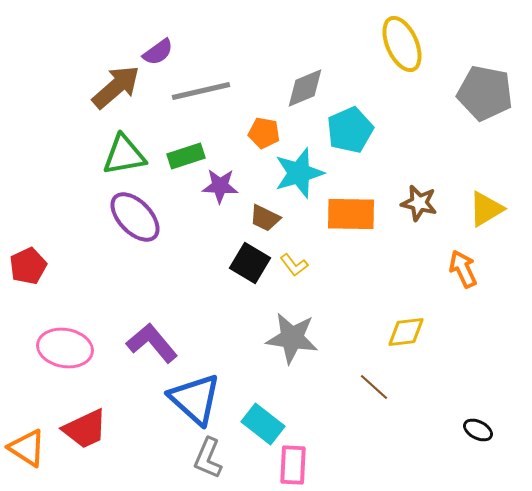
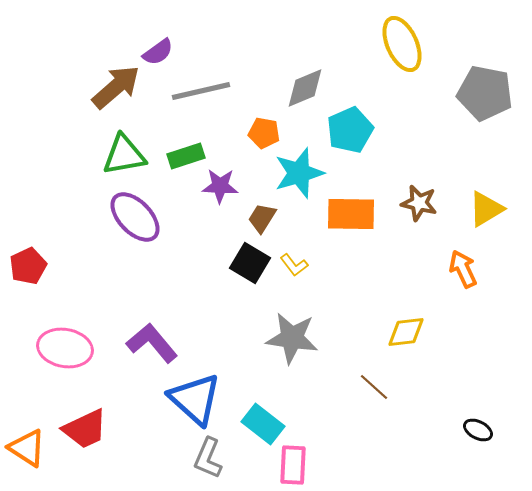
brown trapezoid: moved 3 px left; rotated 96 degrees clockwise
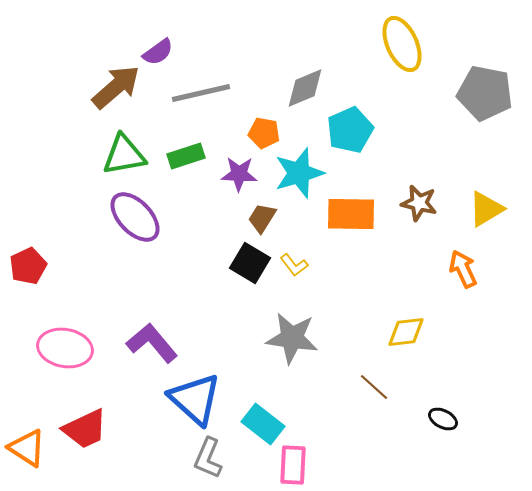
gray line: moved 2 px down
purple star: moved 19 px right, 12 px up
black ellipse: moved 35 px left, 11 px up
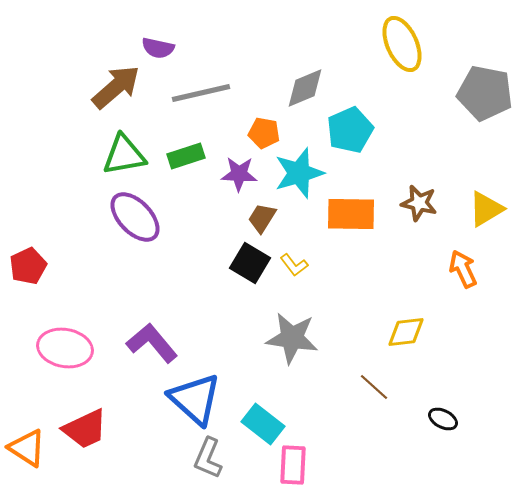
purple semicircle: moved 4 px up; rotated 48 degrees clockwise
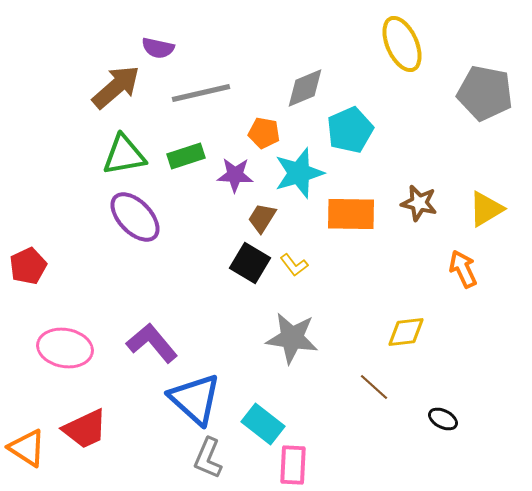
purple star: moved 4 px left, 1 px down
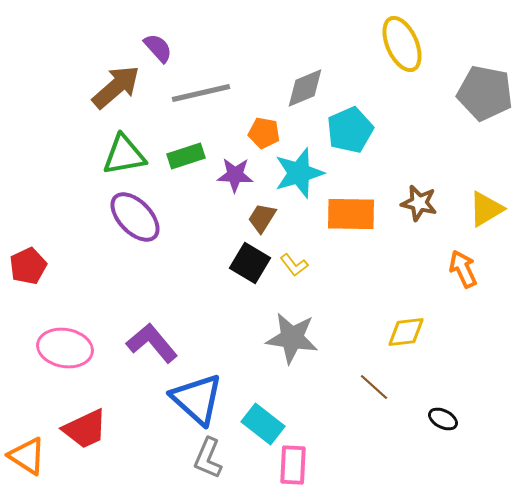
purple semicircle: rotated 144 degrees counterclockwise
blue triangle: moved 2 px right
orange triangle: moved 8 px down
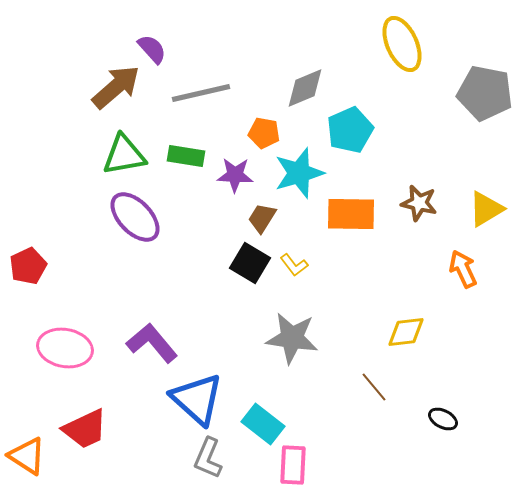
purple semicircle: moved 6 px left, 1 px down
green rectangle: rotated 27 degrees clockwise
brown line: rotated 8 degrees clockwise
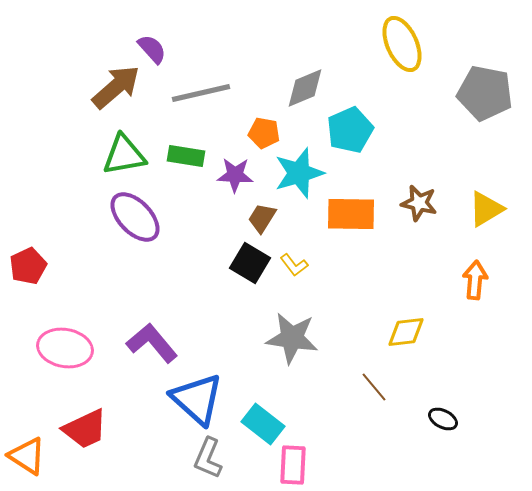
orange arrow: moved 12 px right, 11 px down; rotated 30 degrees clockwise
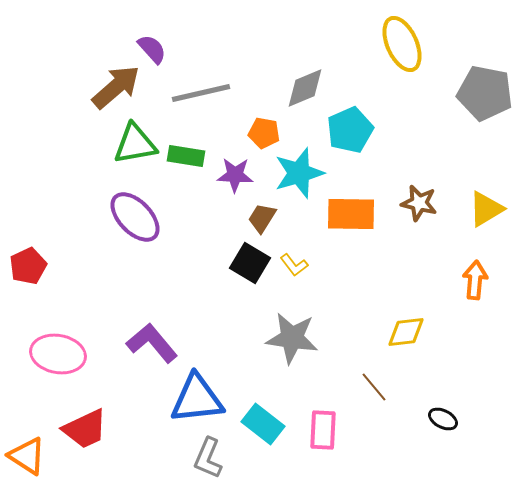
green triangle: moved 11 px right, 11 px up
pink ellipse: moved 7 px left, 6 px down
blue triangle: rotated 48 degrees counterclockwise
pink rectangle: moved 30 px right, 35 px up
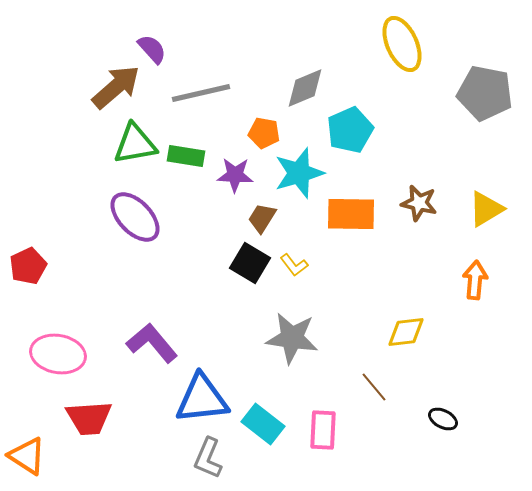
blue triangle: moved 5 px right
red trapezoid: moved 4 px right, 11 px up; rotated 21 degrees clockwise
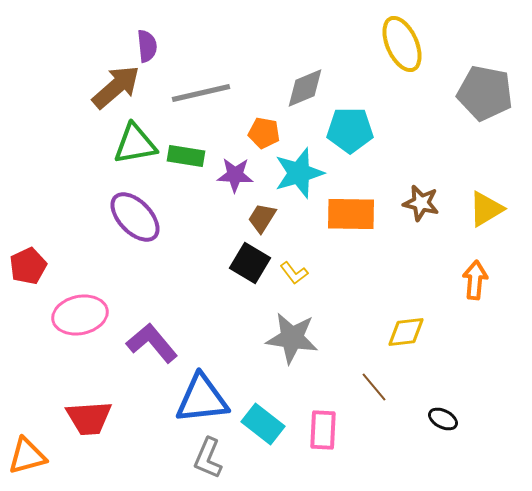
purple semicircle: moved 5 px left, 3 px up; rotated 36 degrees clockwise
cyan pentagon: rotated 24 degrees clockwise
brown star: moved 2 px right
yellow L-shape: moved 8 px down
pink ellipse: moved 22 px right, 39 px up; rotated 22 degrees counterclockwise
orange triangle: rotated 48 degrees counterclockwise
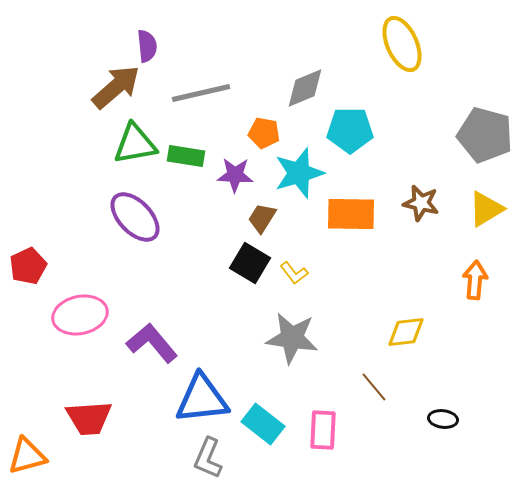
gray pentagon: moved 42 px down; rotated 4 degrees clockwise
black ellipse: rotated 20 degrees counterclockwise
